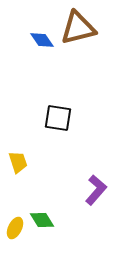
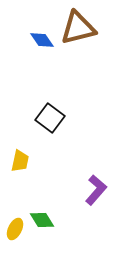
black square: moved 8 px left; rotated 28 degrees clockwise
yellow trapezoid: moved 2 px right, 1 px up; rotated 30 degrees clockwise
yellow ellipse: moved 1 px down
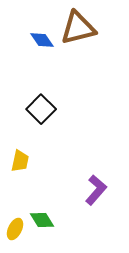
black square: moved 9 px left, 9 px up; rotated 8 degrees clockwise
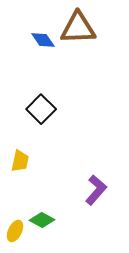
brown triangle: rotated 12 degrees clockwise
blue diamond: moved 1 px right
green diamond: rotated 30 degrees counterclockwise
yellow ellipse: moved 2 px down
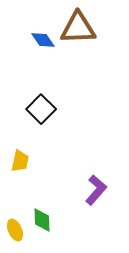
green diamond: rotated 60 degrees clockwise
yellow ellipse: moved 1 px up; rotated 50 degrees counterclockwise
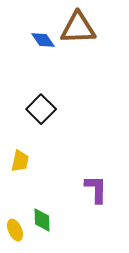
purple L-shape: moved 1 px up; rotated 40 degrees counterclockwise
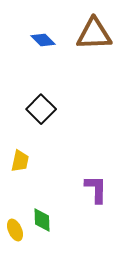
brown triangle: moved 16 px right, 6 px down
blue diamond: rotated 10 degrees counterclockwise
